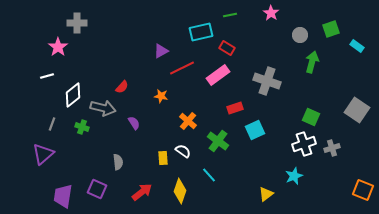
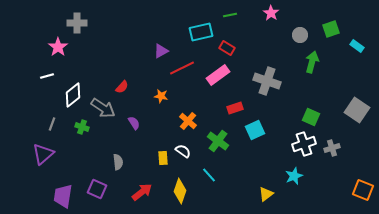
gray arrow at (103, 108): rotated 20 degrees clockwise
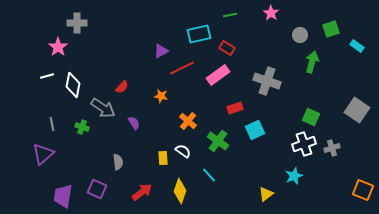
cyan rectangle at (201, 32): moved 2 px left, 2 px down
white diamond at (73, 95): moved 10 px up; rotated 40 degrees counterclockwise
gray line at (52, 124): rotated 32 degrees counterclockwise
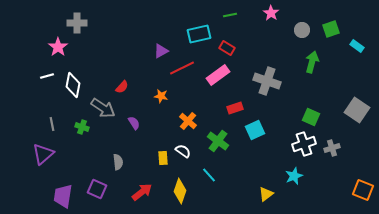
gray circle at (300, 35): moved 2 px right, 5 px up
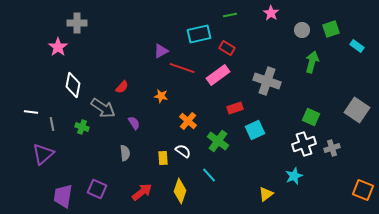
red line at (182, 68): rotated 45 degrees clockwise
white line at (47, 76): moved 16 px left, 36 px down; rotated 24 degrees clockwise
gray semicircle at (118, 162): moved 7 px right, 9 px up
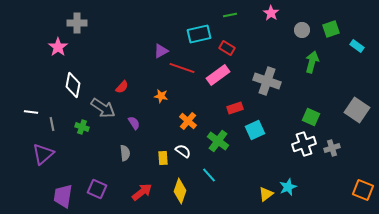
cyan star at (294, 176): moved 6 px left, 11 px down
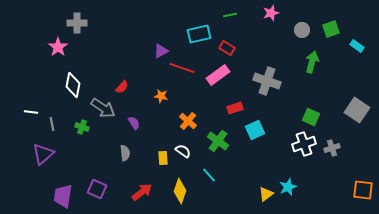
pink star at (271, 13): rotated 21 degrees clockwise
orange square at (363, 190): rotated 15 degrees counterclockwise
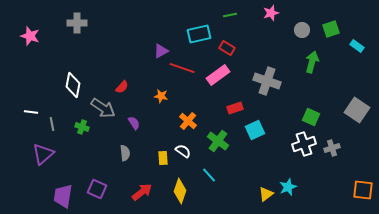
pink star at (58, 47): moved 28 px left, 11 px up; rotated 18 degrees counterclockwise
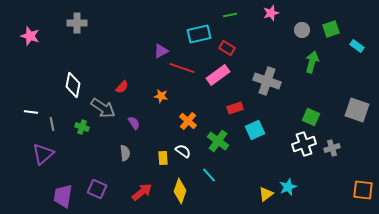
gray square at (357, 110): rotated 15 degrees counterclockwise
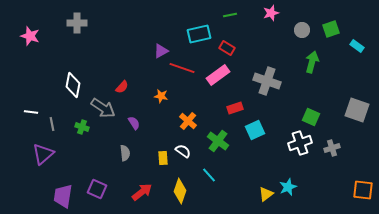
white cross at (304, 144): moved 4 px left, 1 px up
